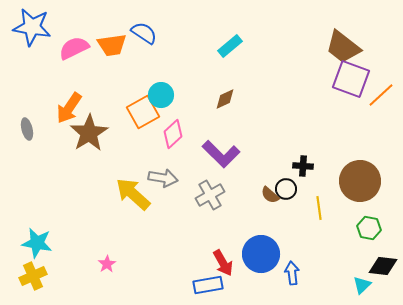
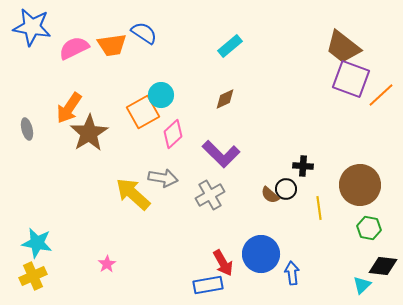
brown circle: moved 4 px down
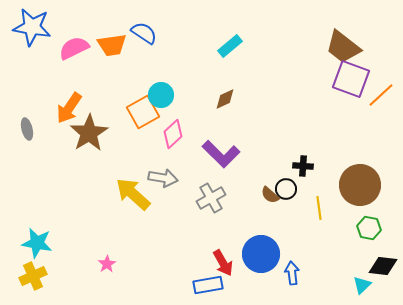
gray cross: moved 1 px right, 3 px down
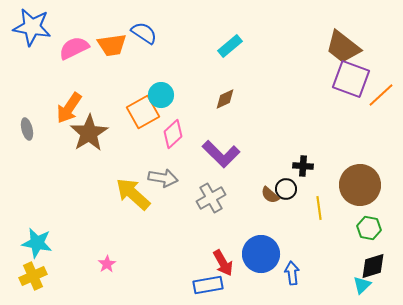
black diamond: moved 10 px left; rotated 24 degrees counterclockwise
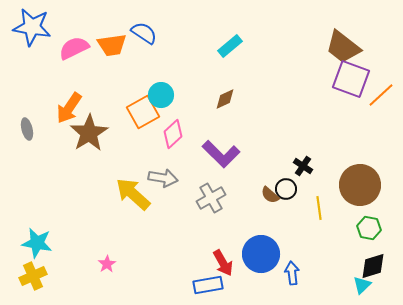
black cross: rotated 30 degrees clockwise
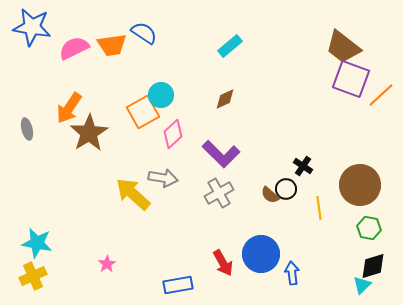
gray cross: moved 8 px right, 5 px up
blue rectangle: moved 30 px left
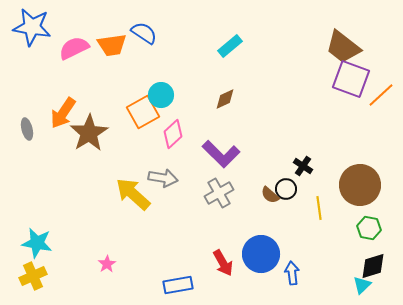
orange arrow: moved 6 px left, 5 px down
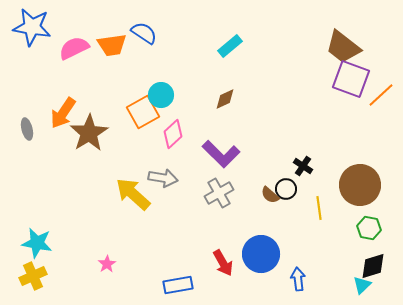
blue arrow: moved 6 px right, 6 px down
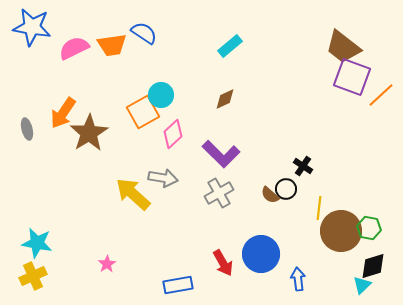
purple square: moved 1 px right, 2 px up
brown circle: moved 19 px left, 46 px down
yellow line: rotated 15 degrees clockwise
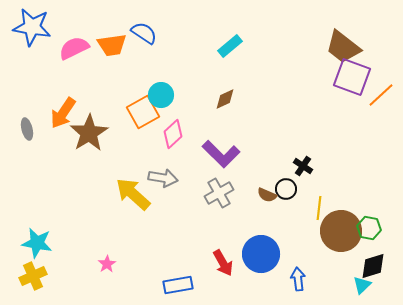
brown semicircle: moved 3 px left; rotated 18 degrees counterclockwise
